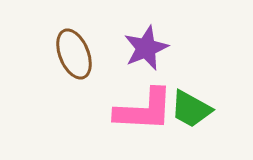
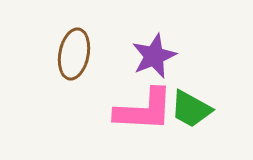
purple star: moved 8 px right, 8 px down
brown ellipse: rotated 33 degrees clockwise
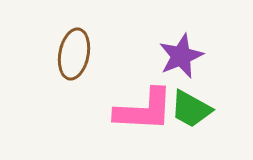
purple star: moved 27 px right
